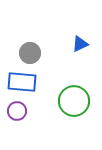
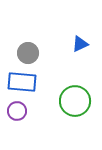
gray circle: moved 2 px left
green circle: moved 1 px right
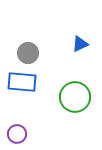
green circle: moved 4 px up
purple circle: moved 23 px down
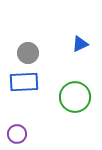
blue rectangle: moved 2 px right; rotated 8 degrees counterclockwise
